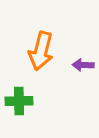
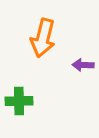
orange arrow: moved 2 px right, 13 px up
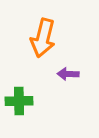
purple arrow: moved 15 px left, 9 px down
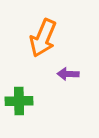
orange arrow: rotated 9 degrees clockwise
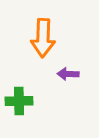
orange arrow: rotated 21 degrees counterclockwise
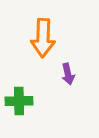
purple arrow: rotated 105 degrees counterclockwise
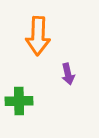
orange arrow: moved 5 px left, 2 px up
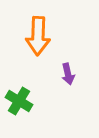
green cross: rotated 32 degrees clockwise
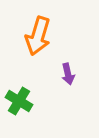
orange arrow: rotated 15 degrees clockwise
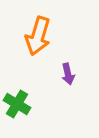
green cross: moved 2 px left, 3 px down
